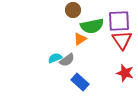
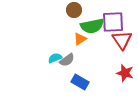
brown circle: moved 1 px right
purple square: moved 6 px left, 1 px down
blue rectangle: rotated 12 degrees counterclockwise
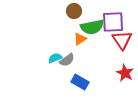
brown circle: moved 1 px down
green semicircle: moved 1 px down
red star: rotated 12 degrees clockwise
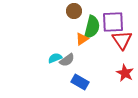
green semicircle: rotated 65 degrees counterclockwise
orange triangle: moved 2 px right
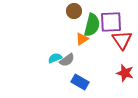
purple square: moved 2 px left
green semicircle: moved 2 px up
red star: rotated 12 degrees counterclockwise
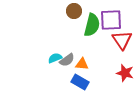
purple square: moved 2 px up
orange triangle: moved 25 px down; rotated 40 degrees clockwise
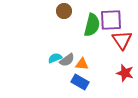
brown circle: moved 10 px left
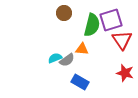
brown circle: moved 2 px down
purple square: rotated 15 degrees counterclockwise
orange triangle: moved 15 px up
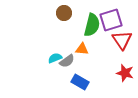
gray semicircle: moved 1 px down
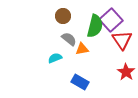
brown circle: moved 1 px left, 3 px down
purple square: rotated 25 degrees counterclockwise
green semicircle: moved 3 px right, 1 px down
orange triangle: rotated 16 degrees counterclockwise
gray semicircle: moved 2 px right, 22 px up; rotated 105 degrees counterclockwise
red star: moved 1 px right, 1 px up; rotated 18 degrees clockwise
